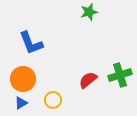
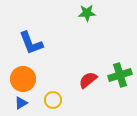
green star: moved 2 px left, 1 px down; rotated 12 degrees clockwise
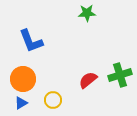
blue L-shape: moved 2 px up
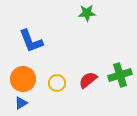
yellow circle: moved 4 px right, 17 px up
